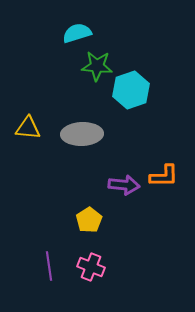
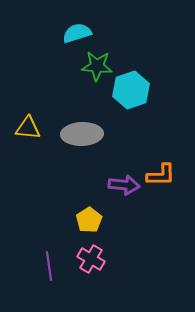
orange L-shape: moved 3 px left, 1 px up
pink cross: moved 8 px up; rotated 8 degrees clockwise
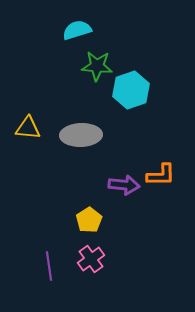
cyan semicircle: moved 3 px up
gray ellipse: moved 1 px left, 1 px down
pink cross: rotated 24 degrees clockwise
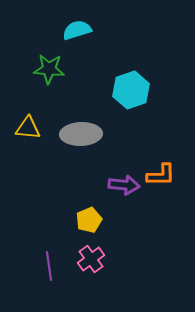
green star: moved 48 px left, 3 px down
gray ellipse: moved 1 px up
yellow pentagon: rotated 10 degrees clockwise
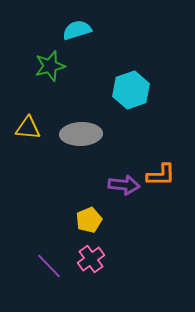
green star: moved 1 px right, 3 px up; rotated 20 degrees counterclockwise
purple line: rotated 36 degrees counterclockwise
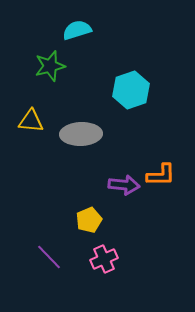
yellow triangle: moved 3 px right, 7 px up
pink cross: moved 13 px right; rotated 12 degrees clockwise
purple line: moved 9 px up
